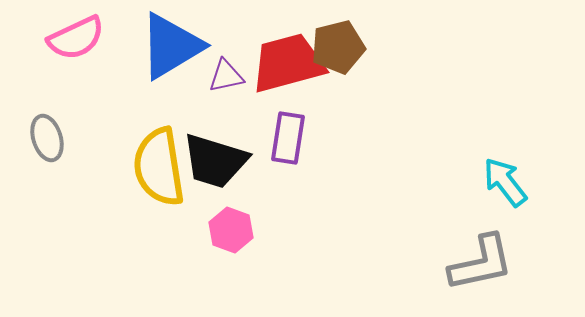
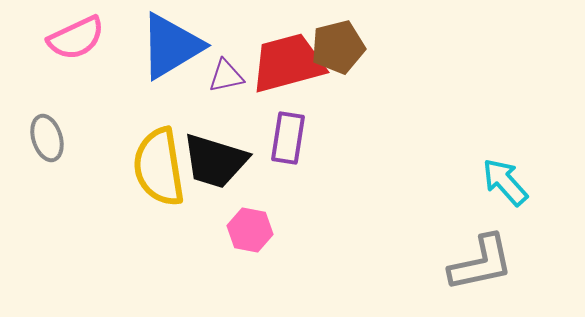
cyan arrow: rotated 4 degrees counterclockwise
pink hexagon: moved 19 px right; rotated 9 degrees counterclockwise
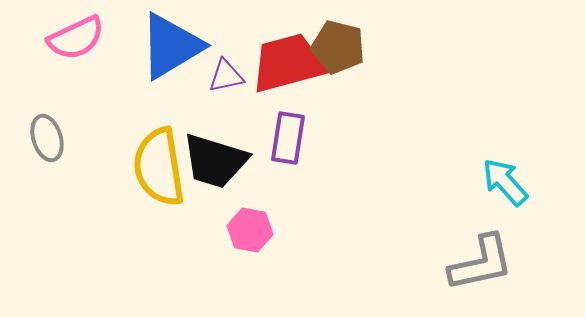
brown pentagon: rotated 28 degrees clockwise
